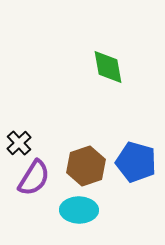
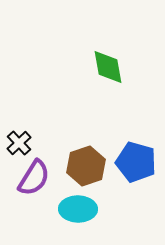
cyan ellipse: moved 1 px left, 1 px up
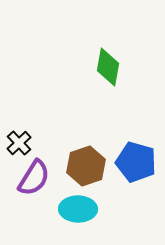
green diamond: rotated 21 degrees clockwise
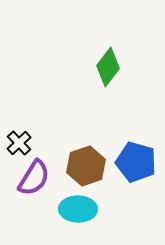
green diamond: rotated 27 degrees clockwise
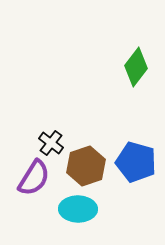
green diamond: moved 28 px right
black cross: moved 32 px right; rotated 10 degrees counterclockwise
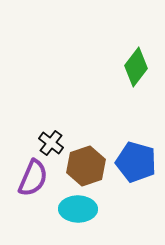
purple semicircle: moved 1 px left; rotated 9 degrees counterclockwise
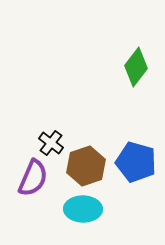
cyan ellipse: moved 5 px right
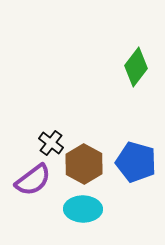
brown hexagon: moved 2 px left, 2 px up; rotated 12 degrees counterclockwise
purple semicircle: moved 2 px down; rotated 30 degrees clockwise
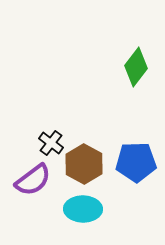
blue pentagon: rotated 18 degrees counterclockwise
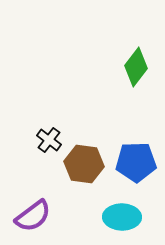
black cross: moved 2 px left, 3 px up
brown hexagon: rotated 21 degrees counterclockwise
purple semicircle: moved 36 px down
cyan ellipse: moved 39 px right, 8 px down
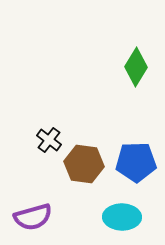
green diamond: rotated 6 degrees counterclockwise
purple semicircle: moved 1 px down; rotated 21 degrees clockwise
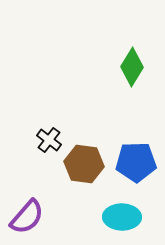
green diamond: moved 4 px left
purple semicircle: moved 6 px left; rotated 33 degrees counterclockwise
